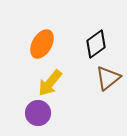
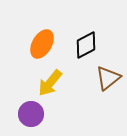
black diamond: moved 10 px left, 1 px down; rotated 8 degrees clockwise
purple circle: moved 7 px left, 1 px down
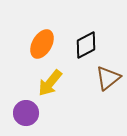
purple circle: moved 5 px left, 1 px up
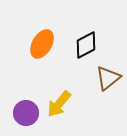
yellow arrow: moved 9 px right, 21 px down
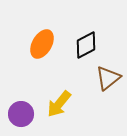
purple circle: moved 5 px left, 1 px down
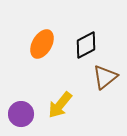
brown triangle: moved 3 px left, 1 px up
yellow arrow: moved 1 px right, 1 px down
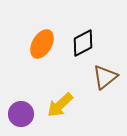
black diamond: moved 3 px left, 2 px up
yellow arrow: rotated 8 degrees clockwise
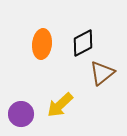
orange ellipse: rotated 24 degrees counterclockwise
brown triangle: moved 3 px left, 4 px up
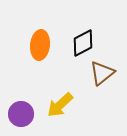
orange ellipse: moved 2 px left, 1 px down
